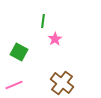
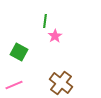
green line: moved 2 px right
pink star: moved 3 px up
brown cross: moved 1 px left
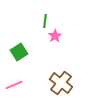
green square: rotated 30 degrees clockwise
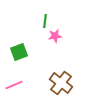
pink star: rotated 24 degrees clockwise
green square: rotated 12 degrees clockwise
